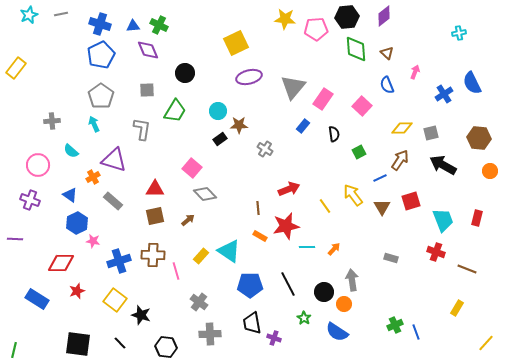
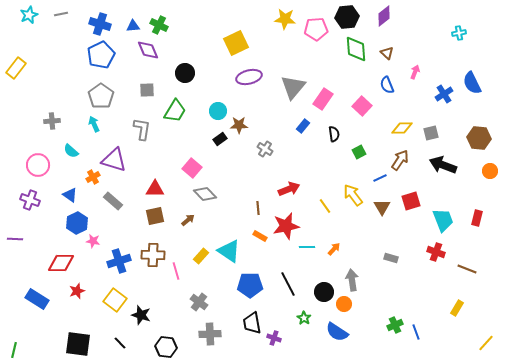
black arrow at (443, 165): rotated 8 degrees counterclockwise
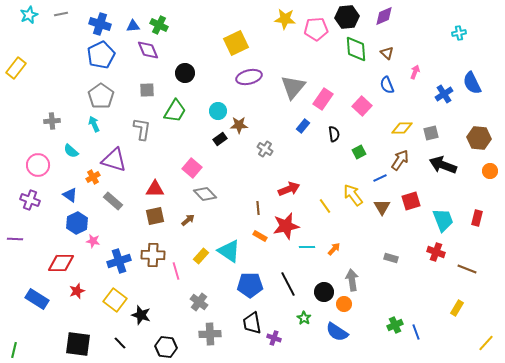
purple diamond at (384, 16): rotated 15 degrees clockwise
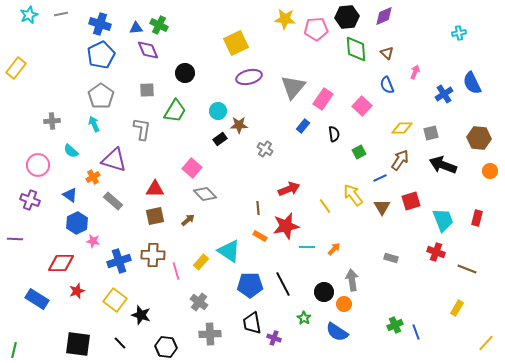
blue triangle at (133, 26): moved 3 px right, 2 px down
yellow rectangle at (201, 256): moved 6 px down
black line at (288, 284): moved 5 px left
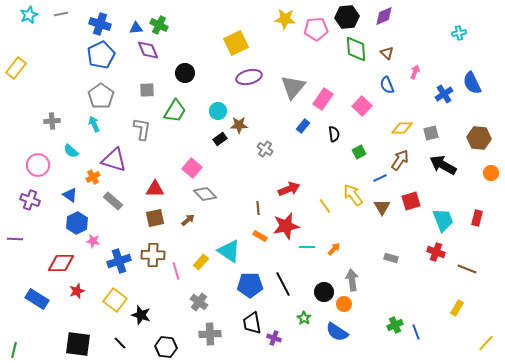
black arrow at (443, 165): rotated 8 degrees clockwise
orange circle at (490, 171): moved 1 px right, 2 px down
brown square at (155, 216): moved 2 px down
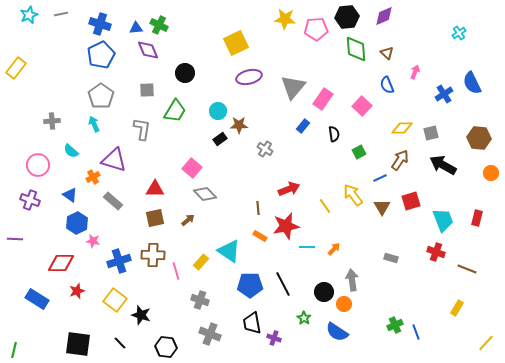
cyan cross at (459, 33): rotated 24 degrees counterclockwise
gray cross at (199, 302): moved 1 px right, 2 px up; rotated 18 degrees counterclockwise
gray cross at (210, 334): rotated 25 degrees clockwise
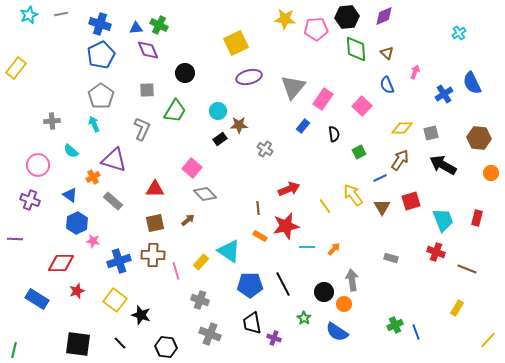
gray L-shape at (142, 129): rotated 15 degrees clockwise
brown square at (155, 218): moved 5 px down
yellow line at (486, 343): moved 2 px right, 3 px up
